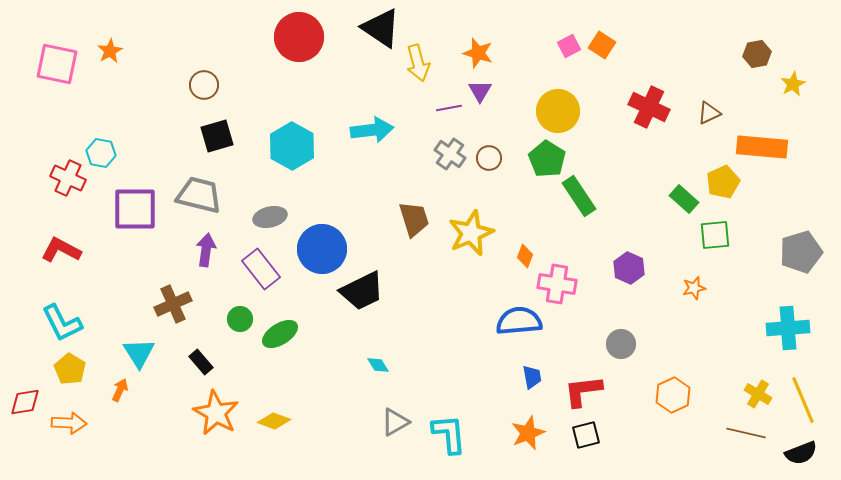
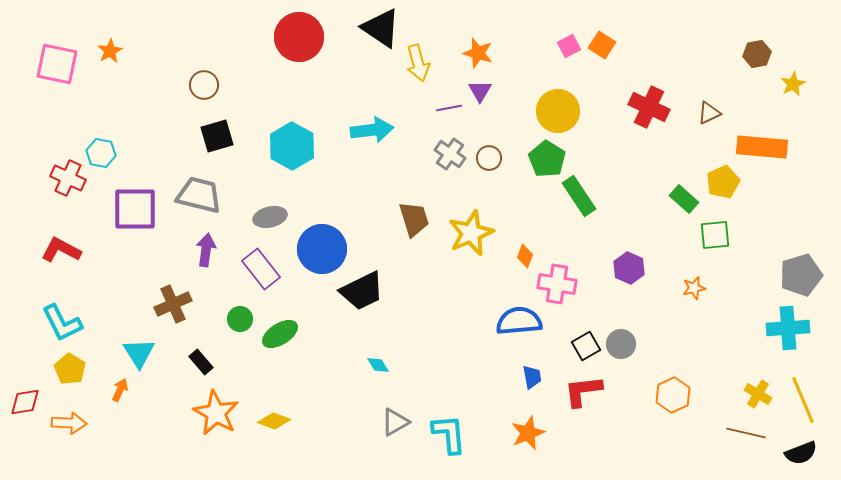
gray pentagon at (801, 252): moved 23 px down
black square at (586, 435): moved 89 px up; rotated 16 degrees counterclockwise
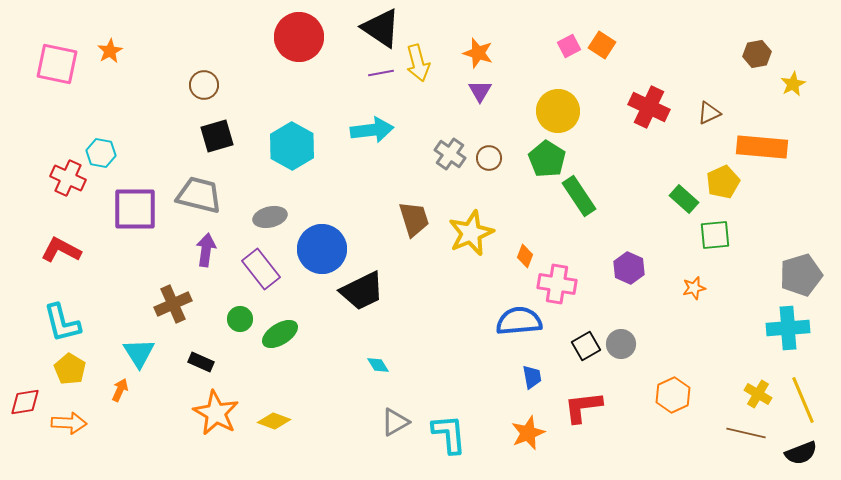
purple line at (449, 108): moved 68 px left, 35 px up
cyan L-shape at (62, 323): rotated 12 degrees clockwise
black rectangle at (201, 362): rotated 25 degrees counterclockwise
red L-shape at (583, 391): moved 16 px down
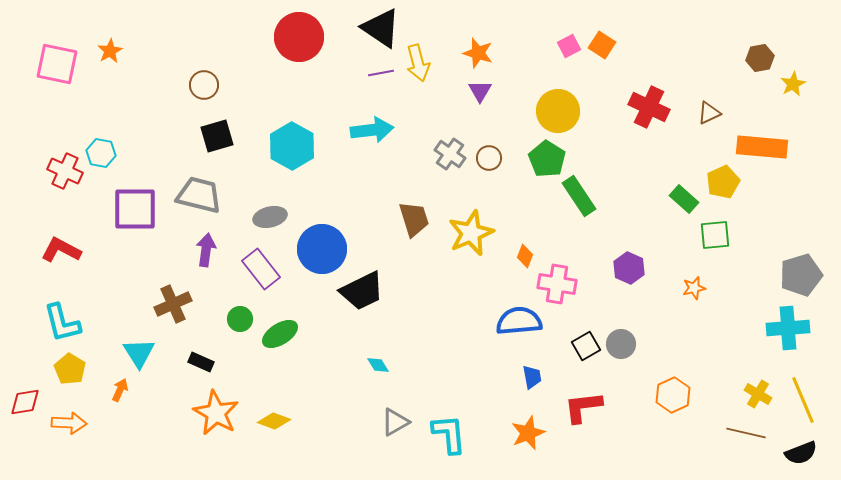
brown hexagon at (757, 54): moved 3 px right, 4 px down
red cross at (68, 178): moved 3 px left, 7 px up
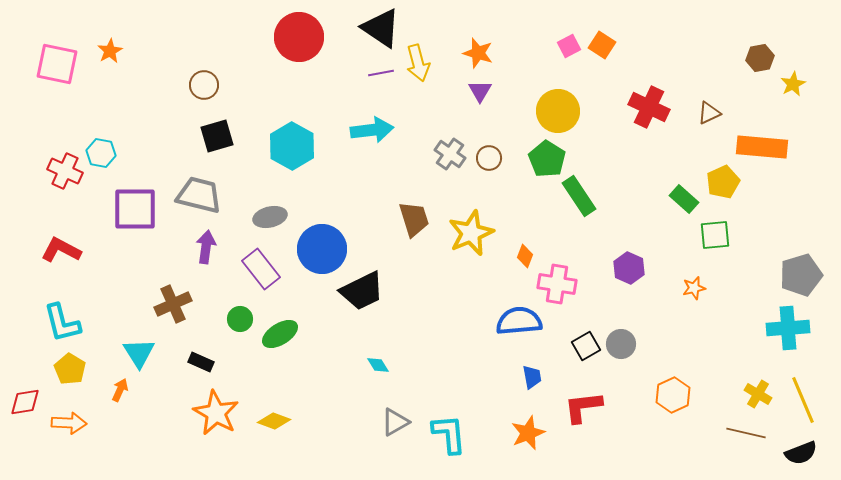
purple arrow at (206, 250): moved 3 px up
